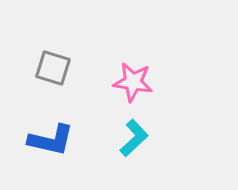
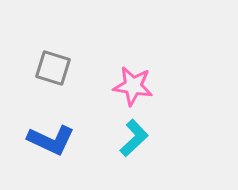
pink star: moved 4 px down
blue L-shape: rotated 12 degrees clockwise
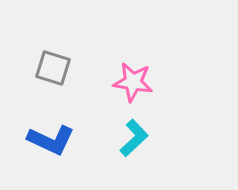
pink star: moved 4 px up
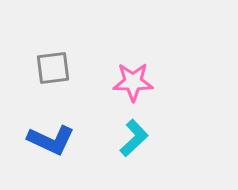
gray square: rotated 24 degrees counterclockwise
pink star: rotated 9 degrees counterclockwise
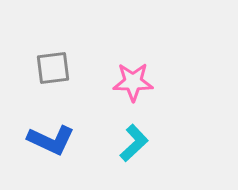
cyan L-shape: moved 5 px down
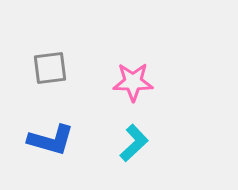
gray square: moved 3 px left
blue L-shape: rotated 9 degrees counterclockwise
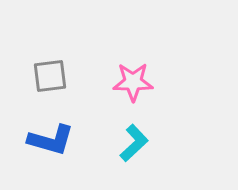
gray square: moved 8 px down
